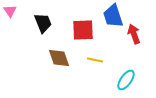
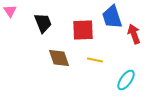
blue trapezoid: moved 1 px left, 1 px down
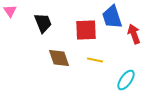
red square: moved 3 px right
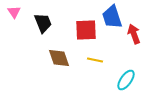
pink triangle: moved 4 px right, 1 px down
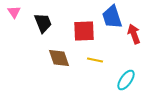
red square: moved 2 px left, 1 px down
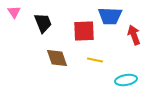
blue trapezoid: moved 2 px left, 1 px up; rotated 70 degrees counterclockwise
red arrow: moved 1 px down
brown diamond: moved 2 px left
cyan ellipse: rotated 45 degrees clockwise
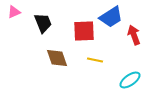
pink triangle: rotated 40 degrees clockwise
blue trapezoid: moved 1 px right, 1 px down; rotated 35 degrees counterclockwise
cyan ellipse: moved 4 px right; rotated 25 degrees counterclockwise
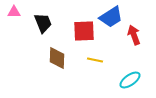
pink triangle: rotated 24 degrees clockwise
brown diamond: rotated 20 degrees clockwise
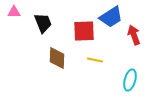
cyan ellipse: rotated 40 degrees counterclockwise
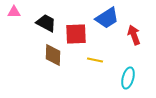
blue trapezoid: moved 4 px left, 1 px down
black trapezoid: moved 3 px right; rotated 40 degrees counterclockwise
red square: moved 8 px left, 3 px down
brown diamond: moved 4 px left, 3 px up
cyan ellipse: moved 2 px left, 2 px up
